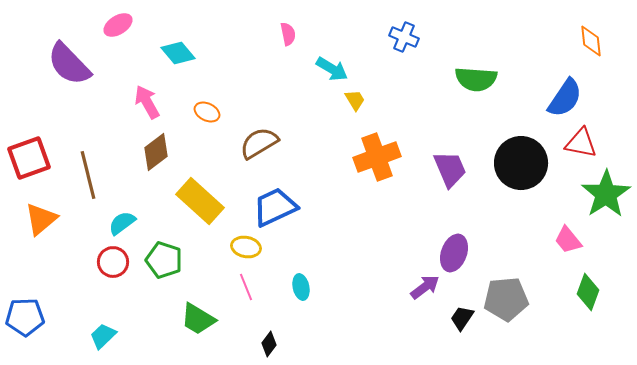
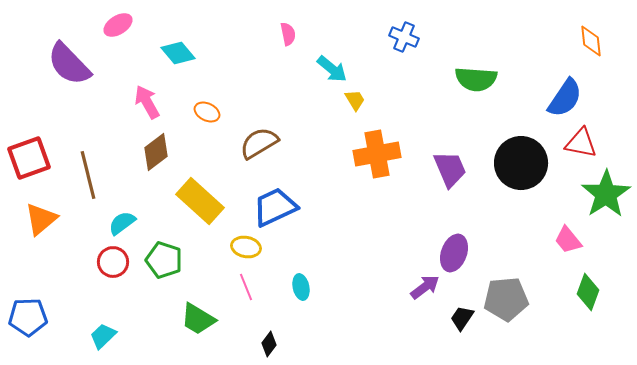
cyan arrow: rotated 8 degrees clockwise
orange cross: moved 3 px up; rotated 9 degrees clockwise
blue pentagon: moved 3 px right
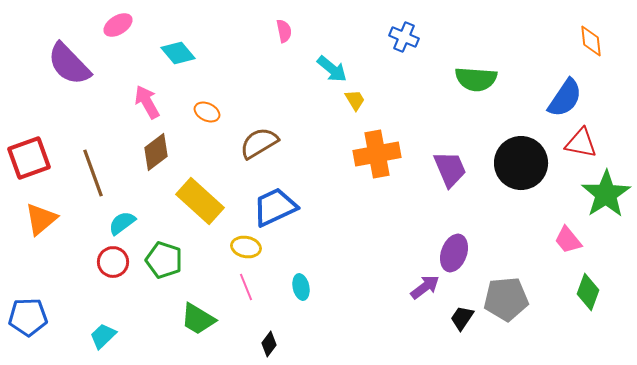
pink semicircle: moved 4 px left, 3 px up
brown line: moved 5 px right, 2 px up; rotated 6 degrees counterclockwise
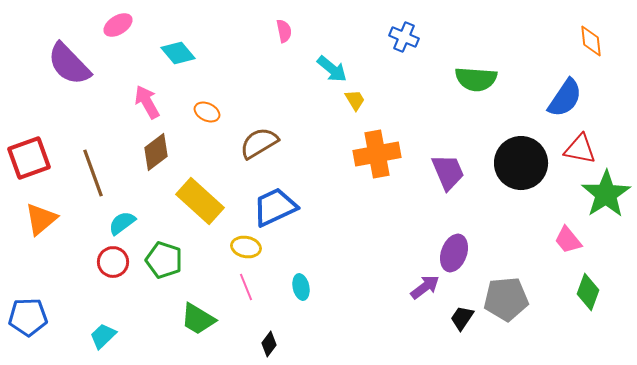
red triangle: moved 1 px left, 6 px down
purple trapezoid: moved 2 px left, 3 px down
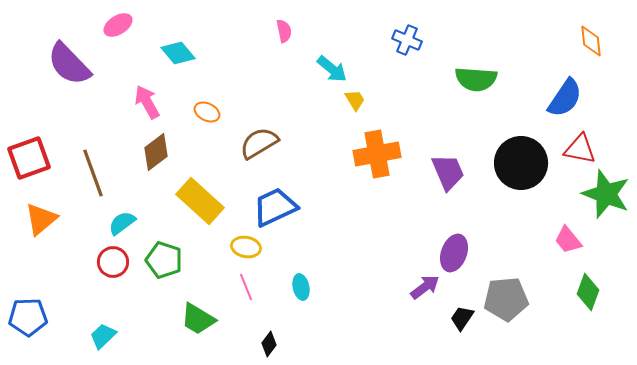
blue cross: moved 3 px right, 3 px down
green star: rotated 18 degrees counterclockwise
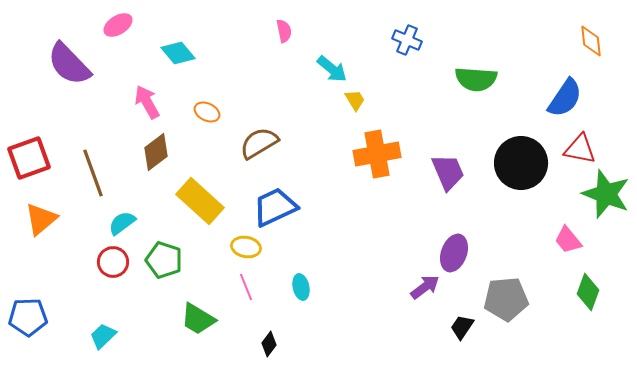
black trapezoid: moved 9 px down
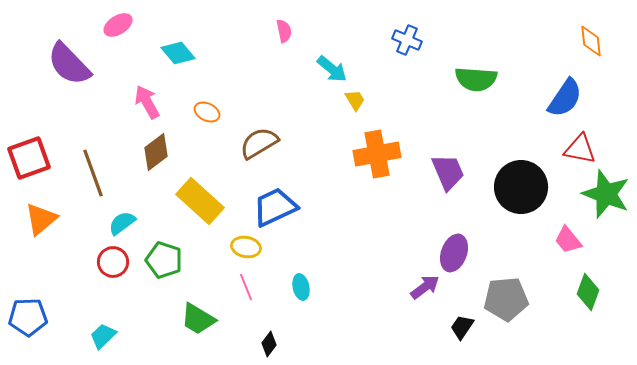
black circle: moved 24 px down
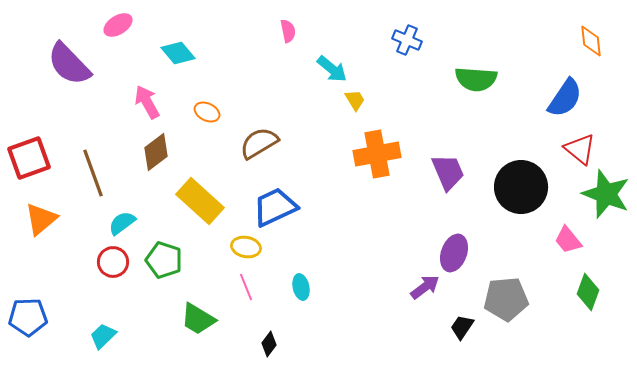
pink semicircle: moved 4 px right
red triangle: rotated 28 degrees clockwise
